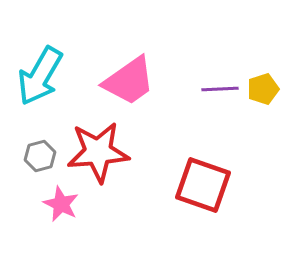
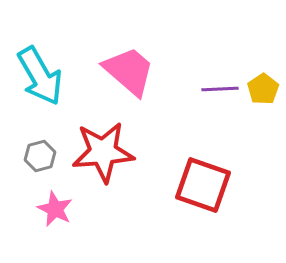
cyan arrow: rotated 60 degrees counterclockwise
pink trapezoid: moved 10 px up; rotated 104 degrees counterclockwise
yellow pentagon: rotated 16 degrees counterclockwise
red star: moved 5 px right
pink star: moved 6 px left, 5 px down
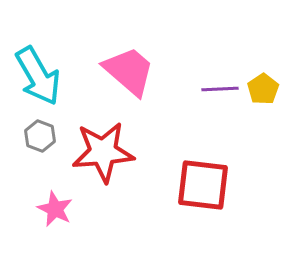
cyan arrow: moved 2 px left
gray hexagon: moved 20 px up; rotated 24 degrees counterclockwise
red square: rotated 12 degrees counterclockwise
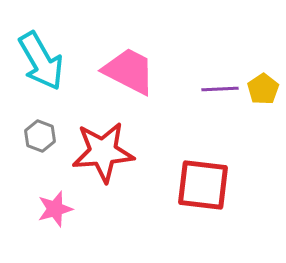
pink trapezoid: rotated 14 degrees counterclockwise
cyan arrow: moved 3 px right, 15 px up
pink star: rotated 30 degrees clockwise
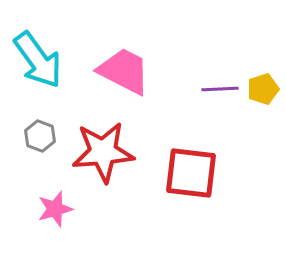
cyan arrow: moved 3 px left, 1 px up; rotated 6 degrees counterclockwise
pink trapezoid: moved 5 px left
yellow pentagon: rotated 16 degrees clockwise
red square: moved 12 px left, 12 px up
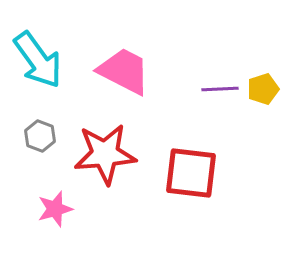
red star: moved 2 px right, 2 px down
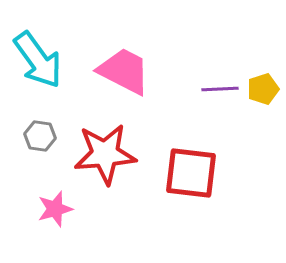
gray hexagon: rotated 12 degrees counterclockwise
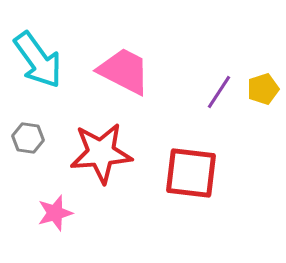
purple line: moved 1 px left, 3 px down; rotated 54 degrees counterclockwise
gray hexagon: moved 12 px left, 2 px down
red star: moved 4 px left, 1 px up
pink star: moved 4 px down
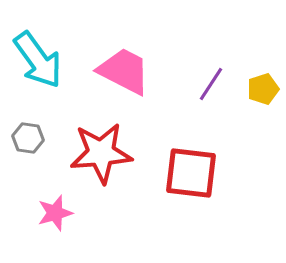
purple line: moved 8 px left, 8 px up
